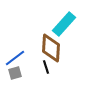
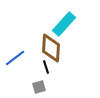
gray square: moved 24 px right, 14 px down
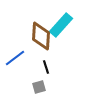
cyan rectangle: moved 3 px left, 1 px down
brown diamond: moved 10 px left, 12 px up
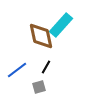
brown diamond: rotated 16 degrees counterclockwise
blue line: moved 2 px right, 12 px down
black line: rotated 48 degrees clockwise
